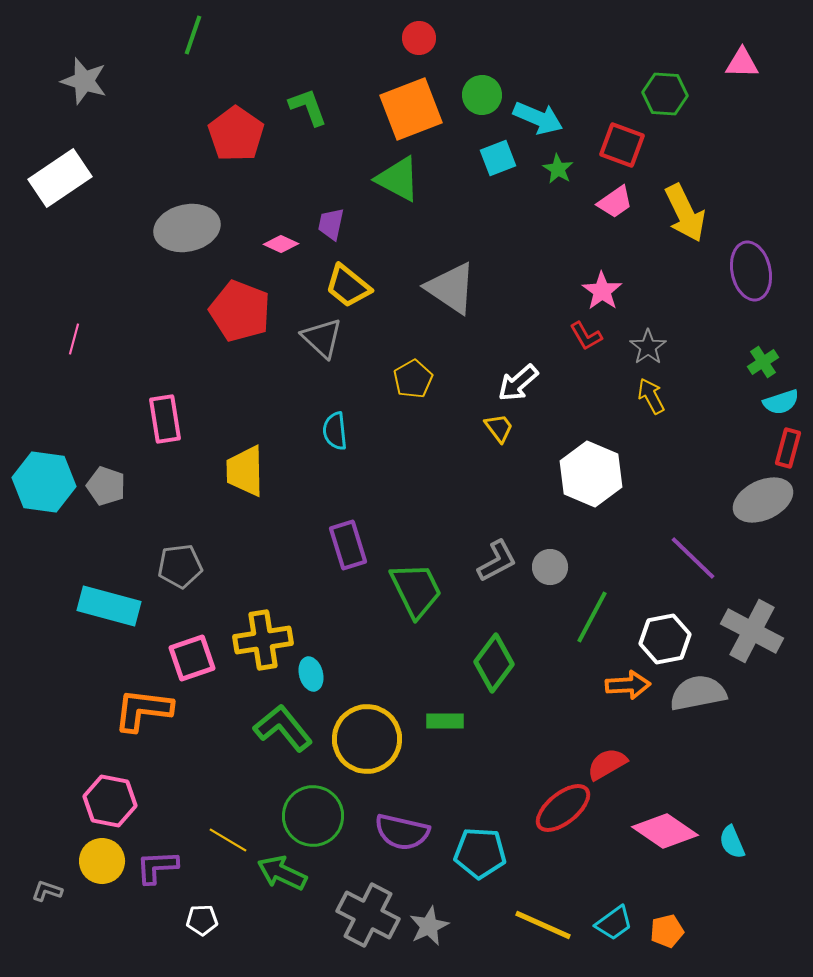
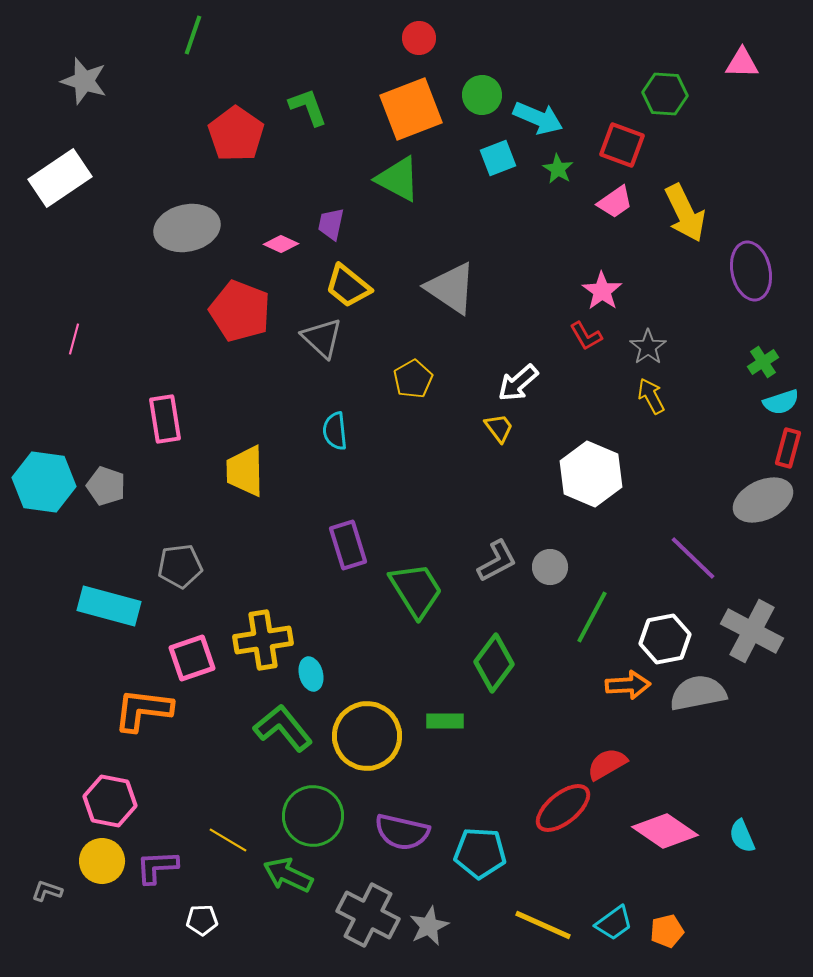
green trapezoid at (416, 590): rotated 6 degrees counterclockwise
yellow circle at (367, 739): moved 3 px up
cyan semicircle at (732, 842): moved 10 px right, 6 px up
green arrow at (282, 873): moved 6 px right, 2 px down
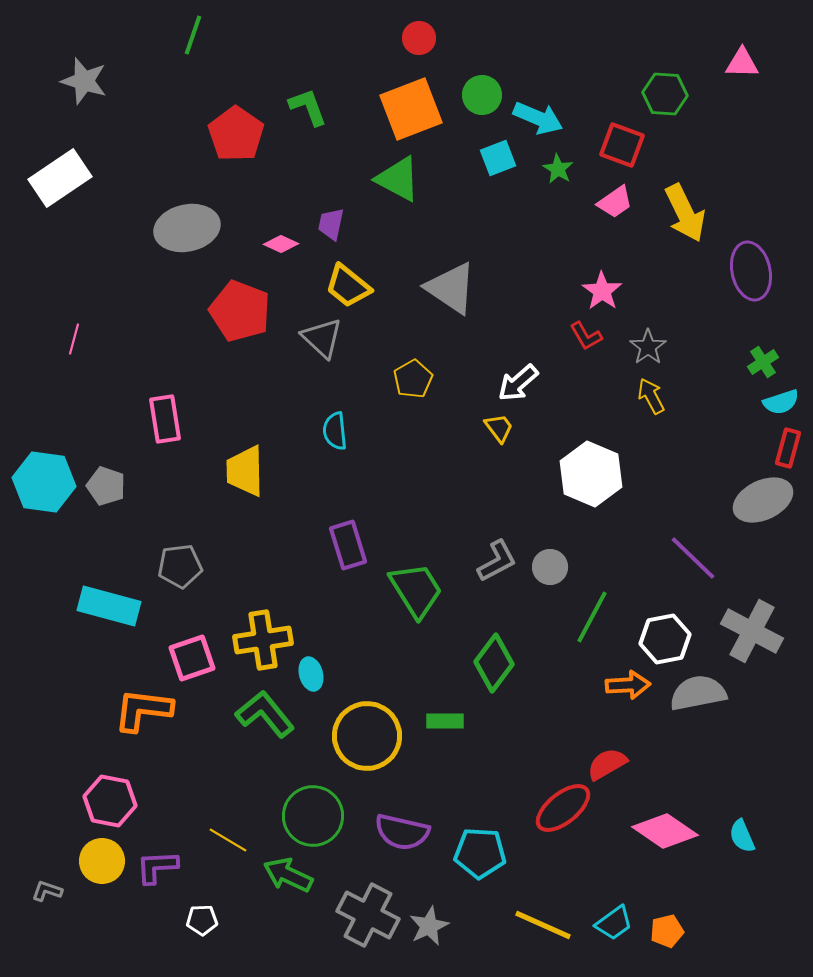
green L-shape at (283, 728): moved 18 px left, 14 px up
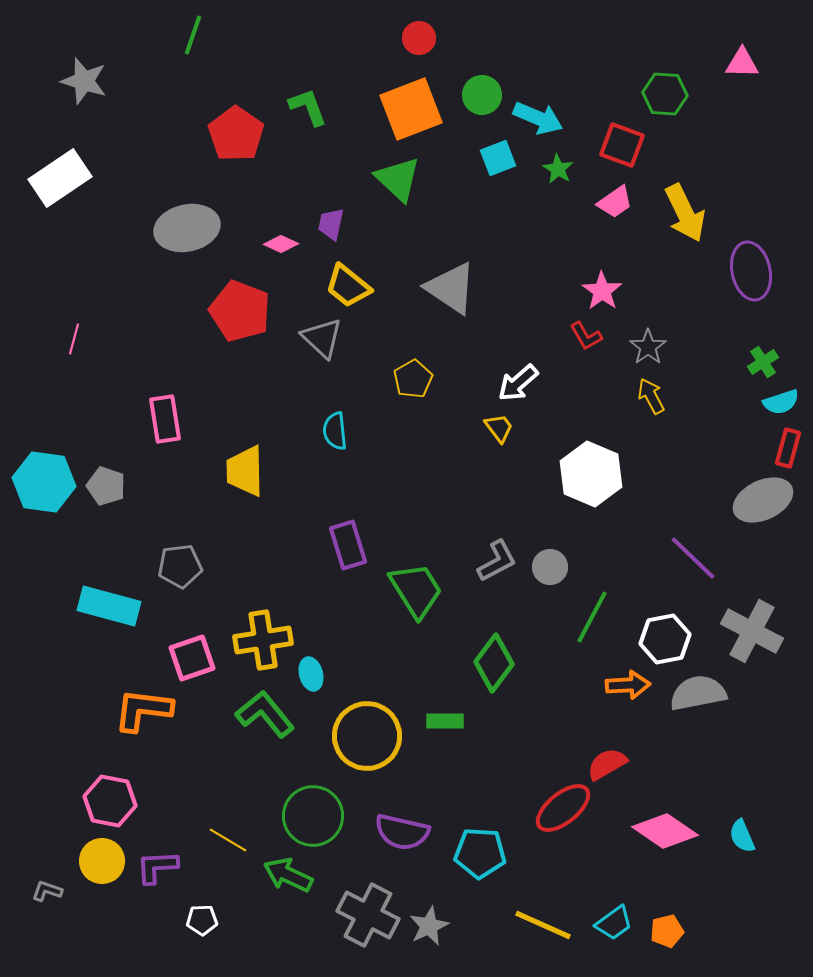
green triangle at (398, 179): rotated 15 degrees clockwise
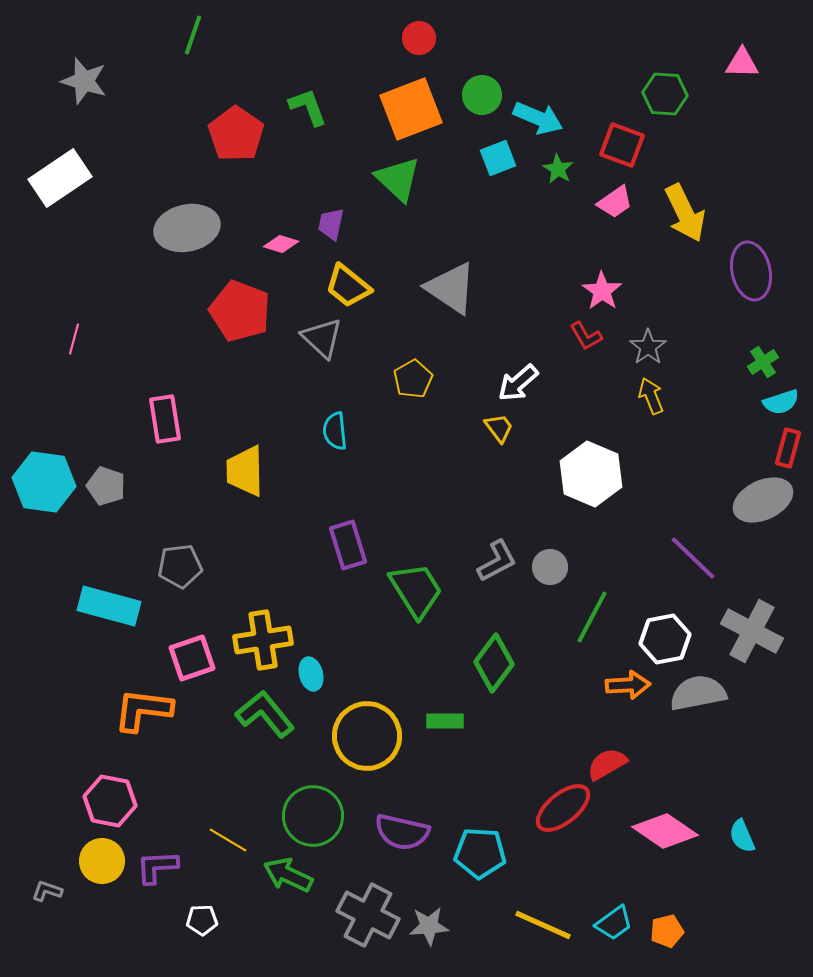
pink diamond at (281, 244): rotated 8 degrees counterclockwise
yellow arrow at (651, 396): rotated 6 degrees clockwise
gray star at (429, 926): rotated 21 degrees clockwise
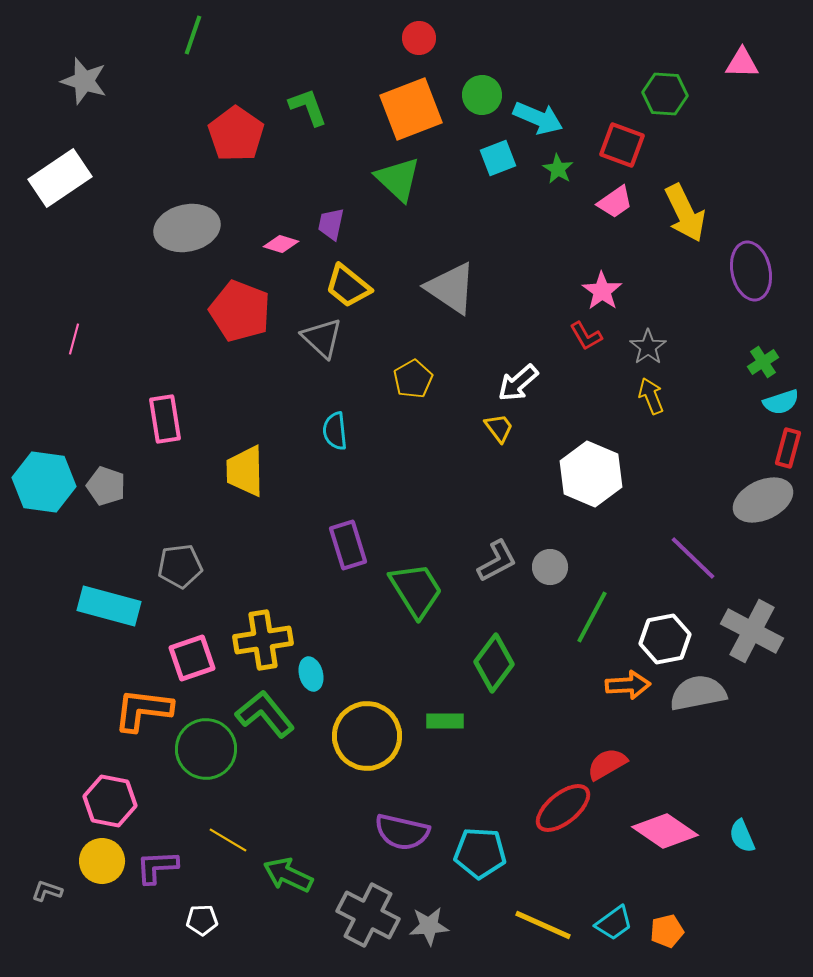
green circle at (313, 816): moved 107 px left, 67 px up
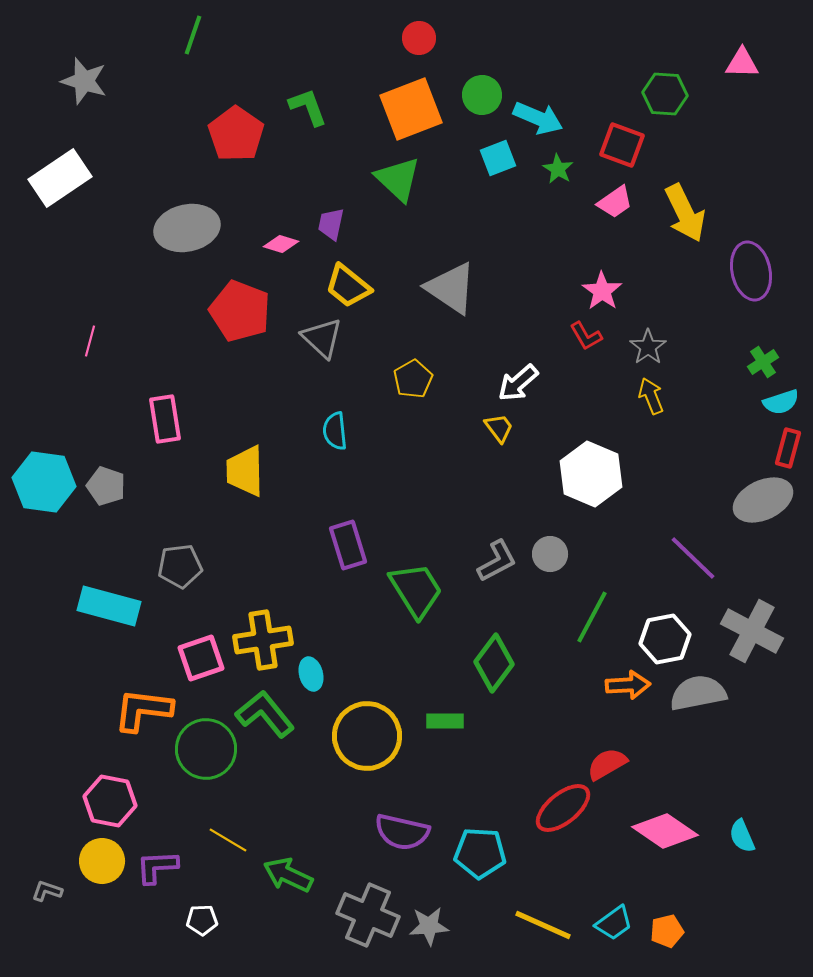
pink line at (74, 339): moved 16 px right, 2 px down
gray circle at (550, 567): moved 13 px up
pink square at (192, 658): moved 9 px right
gray cross at (368, 915): rotated 4 degrees counterclockwise
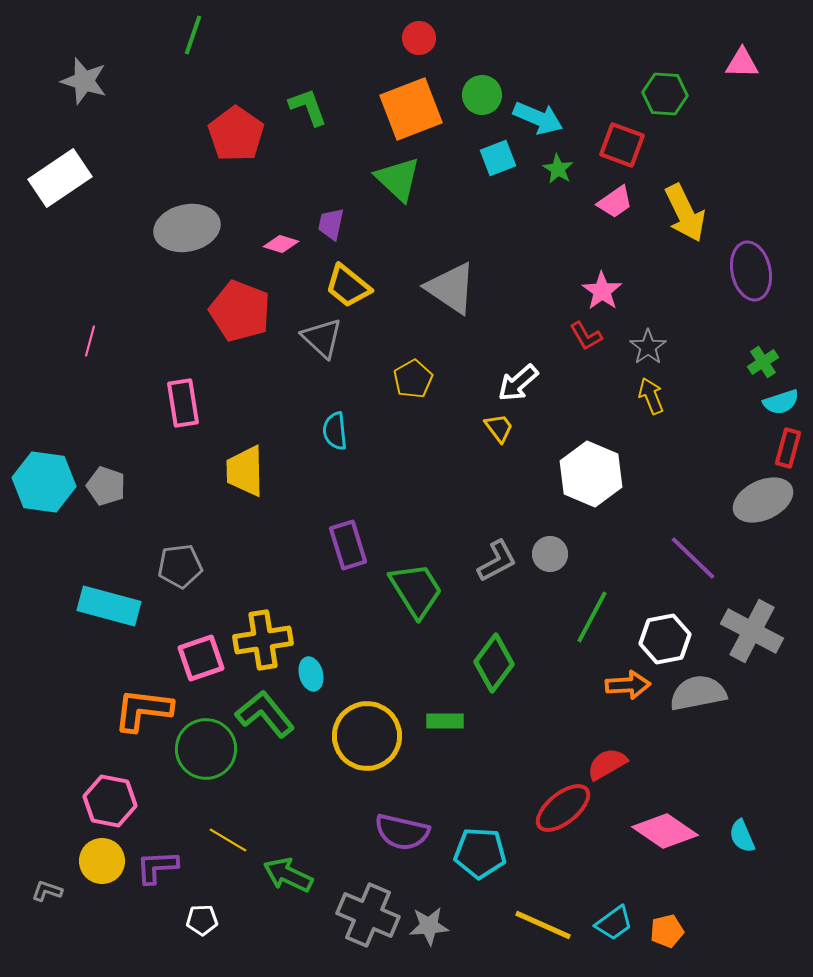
pink rectangle at (165, 419): moved 18 px right, 16 px up
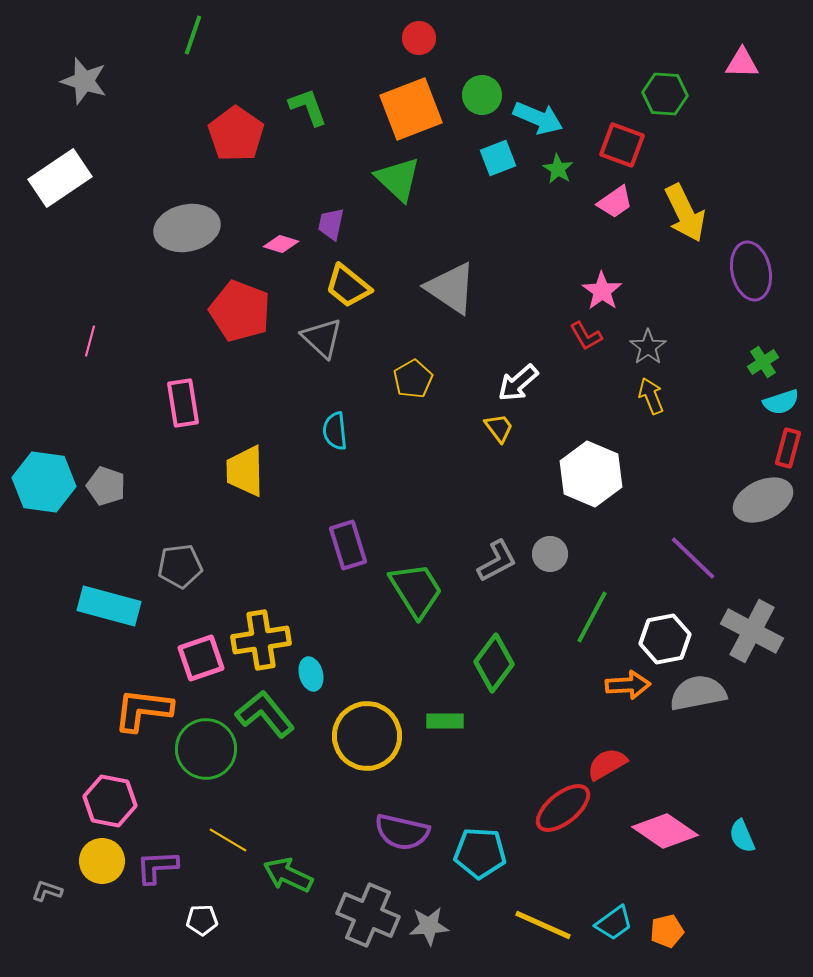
yellow cross at (263, 640): moved 2 px left
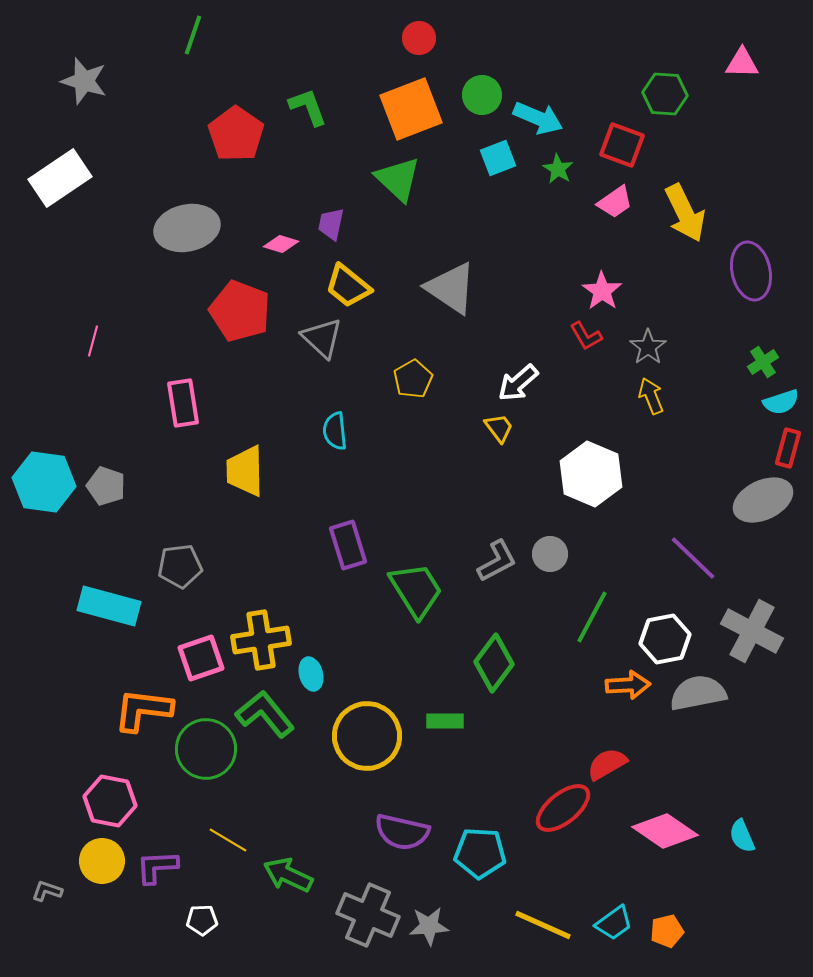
pink line at (90, 341): moved 3 px right
